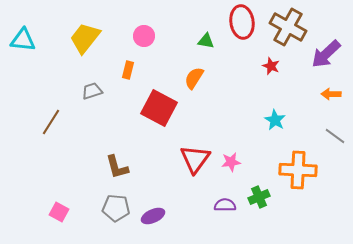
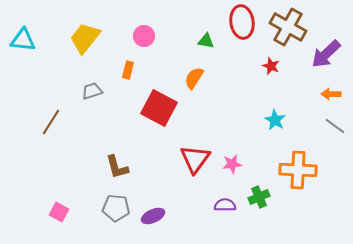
gray line: moved 10 px up
pink star: moved 1 px right, 2 px down
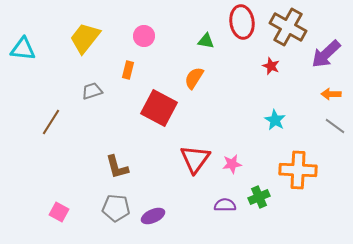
cyan triangle: moved 9 px down
